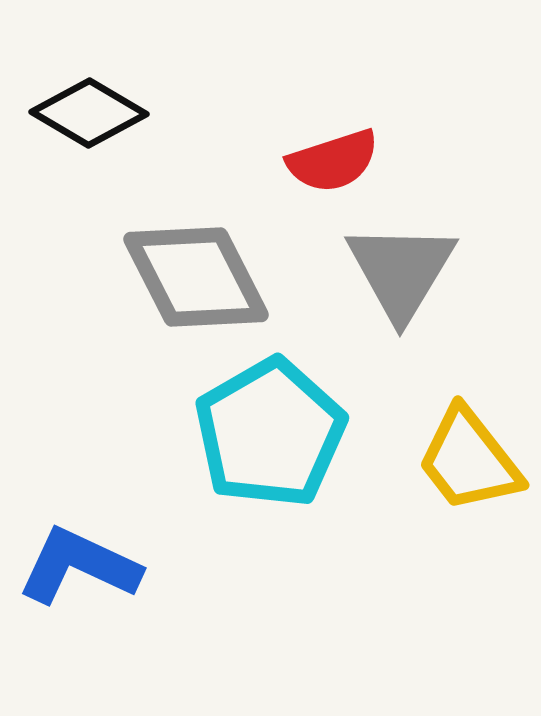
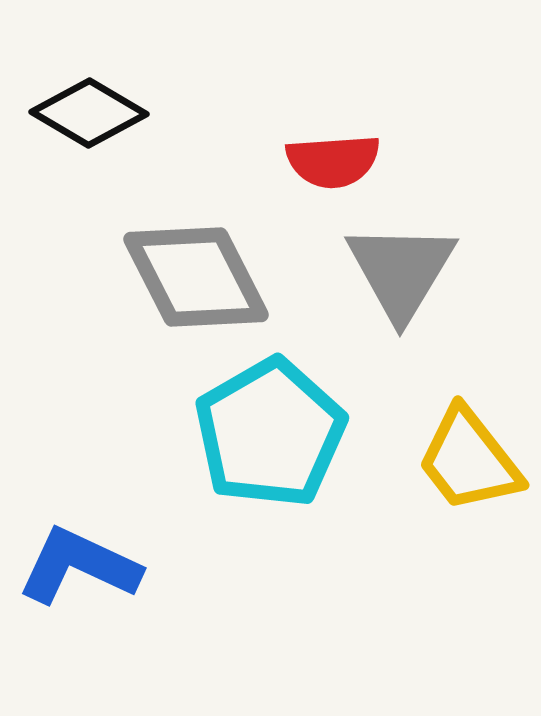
red semicircle: rotated 14 degrees clockwise
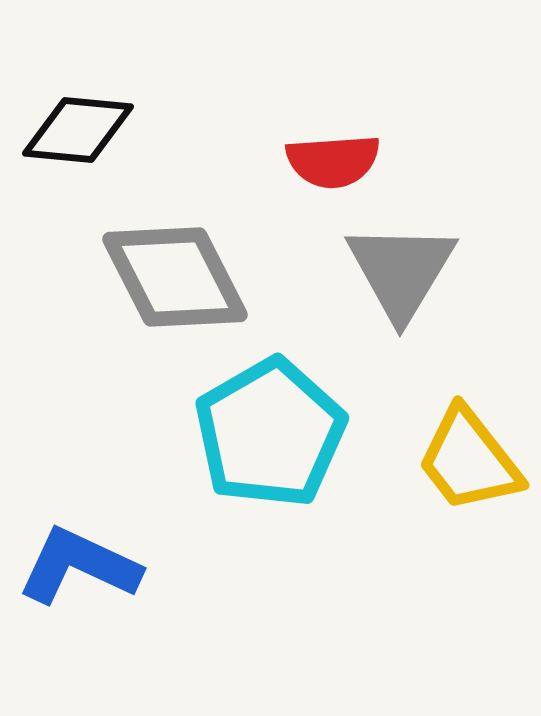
black diamond: moved 11 px left, 17 px down; rotated 25 degrees counterclockwise
gray diamond: moved 21 px left
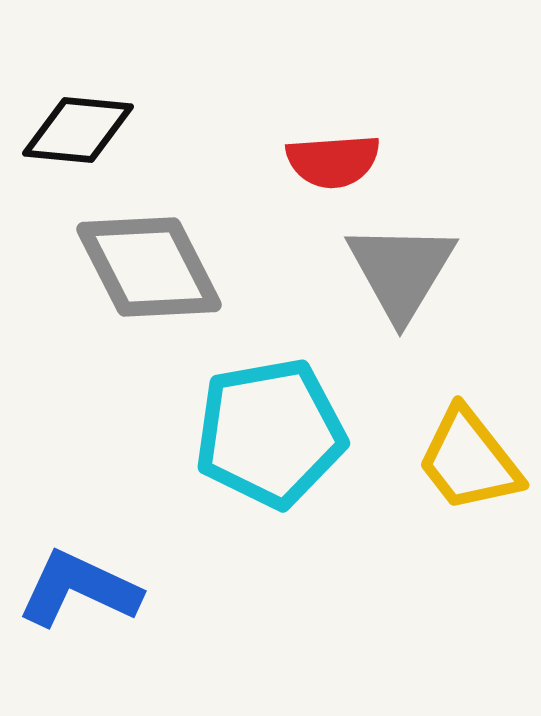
gray diamond: moved 26 px left, 10 px up
cyan pentagon: rotated 20 degrees clockwise
blue L-shape: moved 23 px down
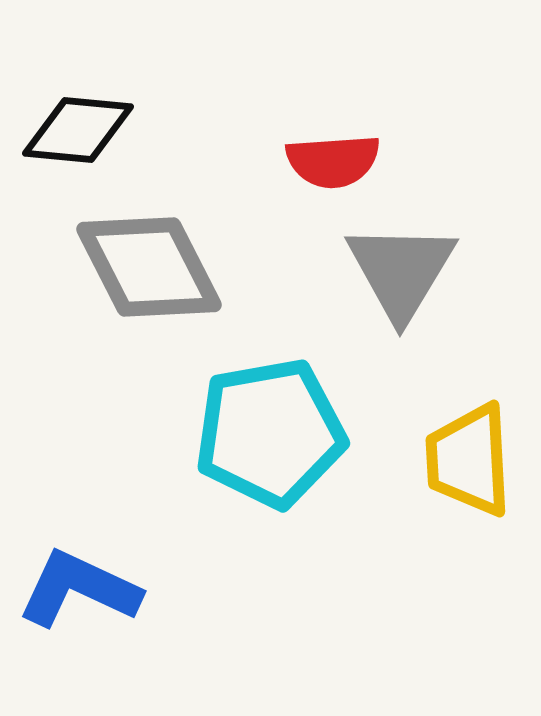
yellow trapezoid: rotated 35 degrees clockwise
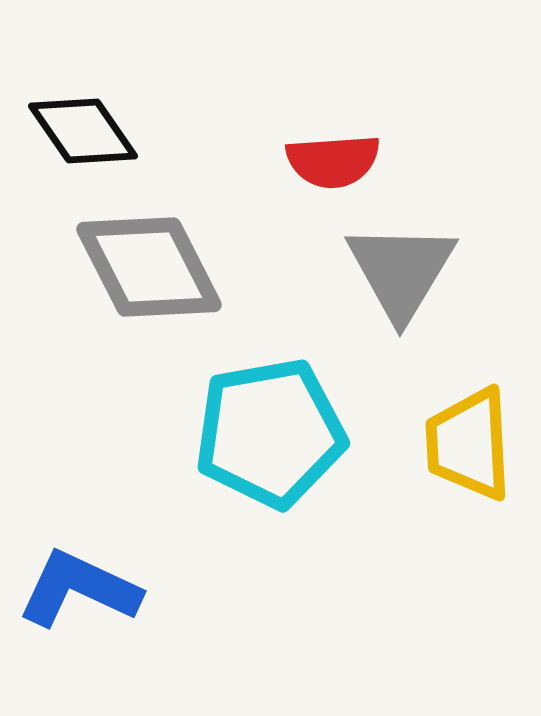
black diamond: moved 5 px right, 1 px down; rotated 50 degrees clockwise
yellow trapezoid: moved 16 px up
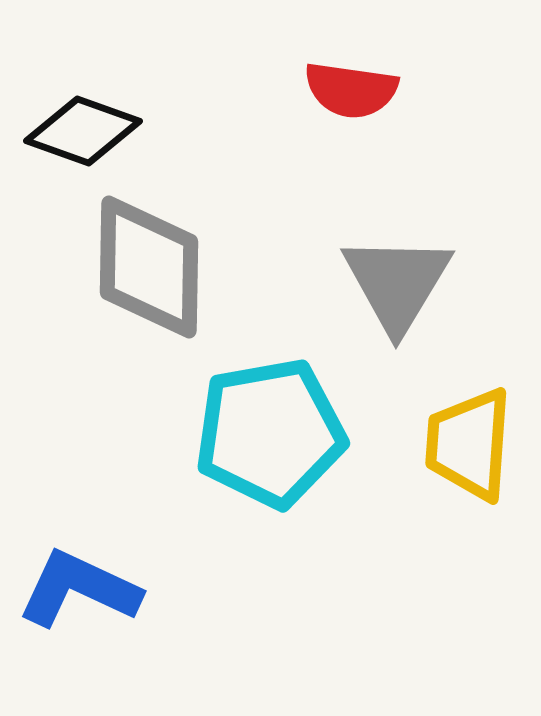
black diamond: rotated 36 degrees counterclockwise
red semicircle: moved 18 px right, 71 px up; rotated 12 degrees clockwise
gray diamond: rotated 28 degrees clockwise
gray triangle: moved 4 px left, 12 px down
yellow trapezoid: rotated 7 degrees clockwise
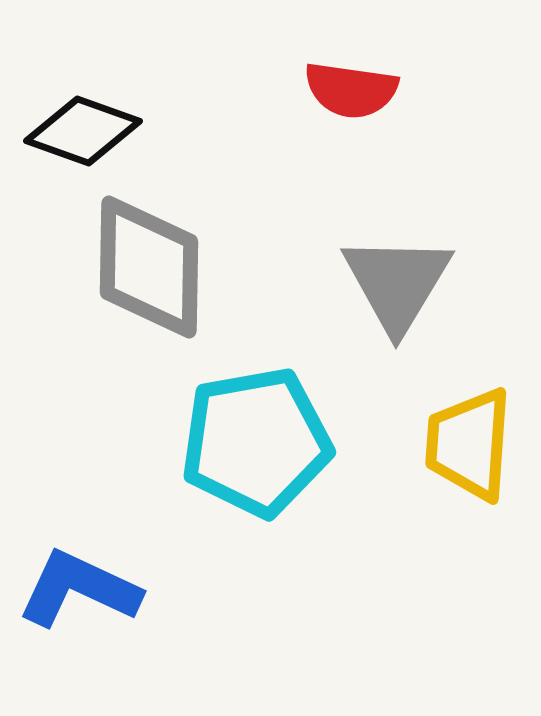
cyan pentagon: moved 14 px left, 9 px down
